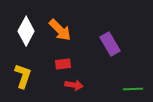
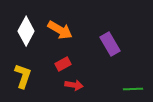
orange arrow: rotated 15 degrees counterclockwise
red rectangle: rotated 21 degrees counterclockwise
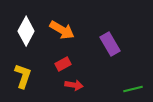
orange arrow: moved 2 px right
green line: rotated 12 degrees counterclockwise
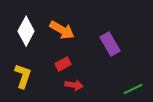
green line: rotated 12 degrees counterclockwise
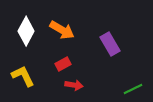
yellow L-shape: rotated 45 degrees counterclockwise
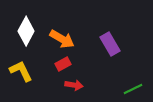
orange arrow: moved 9 px down
yellow L-shape: moved 2 px left, 5 px up
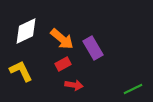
white diamond: rotated 36 degrees clockwise
orange arrow: rotated 10 degrees clockwise
purple rectangle: moved 17 px left, 4 px down
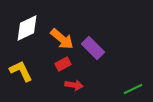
white diamond: moved 1 px right, 3 px up
purple rectangle: rotated 15 degrees counterclockwise
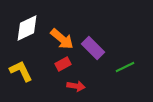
red arrow: moved 2 px right, 1 px down
green line: moved 8 px left, 22 px up
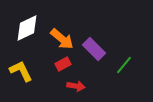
purple rectangle: moved 1 px right, 1 px down
green line: moved 1 px left, 2 px up; rotated 24 degrees counterclockwise
